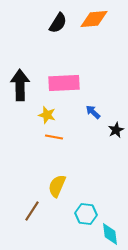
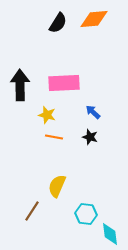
black star: moved 26 px left, 7 px down; rotated 28 degrees counterclockwise
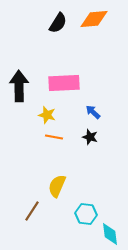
black arrow: moved 1 px left, 1 px down
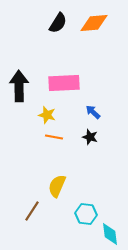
orange diamond: moved 4 px down
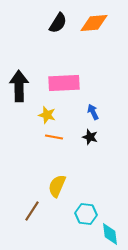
blue arrow: rotated 21 degrees clockwise
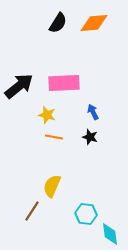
black arrow: rotated 52 degrees clockwise
yellow semicircle: moved 5 px left
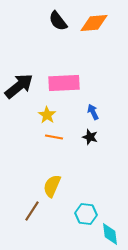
black semicircle: moved 2 px up; rotated 110 degrees clockwise
yellow star: rotated 18 degrees clockwise
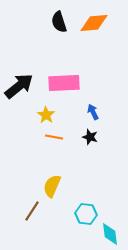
black semicircle: moved 1 px right, 1 px down; rotated 20 degrees clockwise
yellow star: moved 1 px left
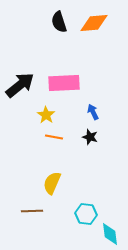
black arrow: moved 1 px right, 1 px up
yellow semicircle: moved 3 px up
brown line: rotated 55 degrees clockwise
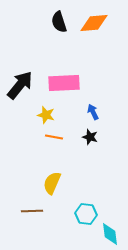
black arrow: rotated 12 degrees counterclockwise
yellow star: rotated 18 degrees counterclockwise
